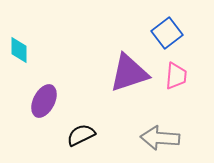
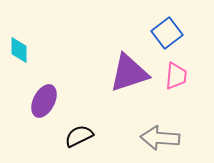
black semicircle: moved 2 px left, 1 px down
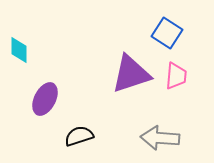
blue square: rotated 20 degrees counterclockwise
purple triangle: moved 2 px right, 1 px down
purple ellipse: moved 1 px right, 2 px up
black semicircle: rotated 8 degrees clockwise
